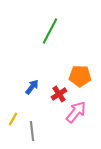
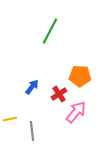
yellow line: moved 3 px left; rotated 48 degrees clockwise
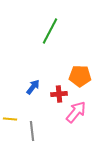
blue arrow: moved 1 px right
red cross: rotated 28 degrees clockwise
yellow line: rotated 16 degrees clockwise
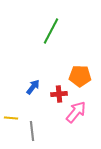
green line: moved 1 px right
yellow line: moved 1 px right, 1 px up
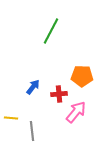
orange pentagon: moved 2 px right
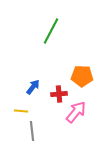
yellow line: moved 10 px right, 7 px up
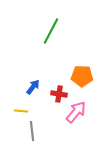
red cross: rotated 14 degrees clockwise
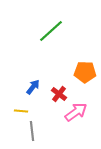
green line: rotated 20 degrees clockwise
orange pentagon: moved 3 px right, 4 px up
red cross: rotated 28 degrees clockwise
pink arrow: rotated 15 degrees clockwise
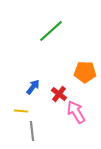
pink arrow: rotated 85 degrees counterclockwise
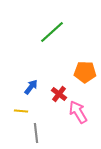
green line: moved 1 px right, 1 px down
blue arrow: moved 2 px left
pink arrow: moved 2 px right
gray line: moved 4 px right, 2 px down
